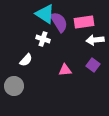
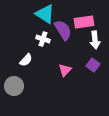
purple semicircle: moved 4 px right, 8 px down
white arrow: rotated 90 degrees counterclockwise
pink triangle: rotated 40 degrees counterclockwise
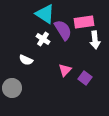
white cross: rotated 16 degrees clockwise
white semicircle: rotated 72 degrees clockwise
purple square: moved 8 px left, 13 px down
gray circle: moved 2 px left, 2 px down
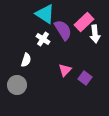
pink rectangle: rotated 36 degrees counterclockwise
white arrow: moved 6 px up
white semicircle: rotated 96 degrees counterclockwise
gray circle: moved 5 px right, 3 px up
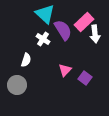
cyan triangle: rotated 10 degrees clockwise
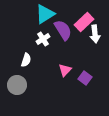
cyan triangle: rotated 45 degrees clockwise
white cross: rotated 24 degrees clockwise
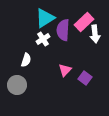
cyan triangle: moved 4 px down
purple semicircle: rotated 145 degrees counterclockwise
